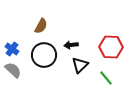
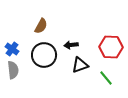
black triangle: rotated 24 degrees clockwise
gray semicircle: rotated 42 degrees clockwise
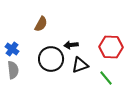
brown semicircle: moved 2 px up
black circle: moved 7 px right, 4 px down
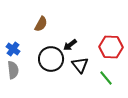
black arrow: moved 1 px left; rotated 32 degrees counterclockwise
blue cross: moved 1 px right
black triangle: rotated 48 degrees counterclockwise
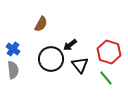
red hexagon: moved 2 px left, 5 px down; rotated 15 degrees clockwise
